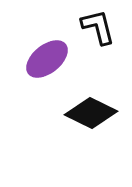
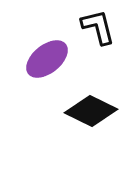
black diamond: moved 2 px up
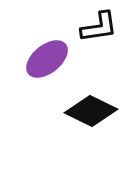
black L-shape: moved 1 px right; rotated 96 degrees clockwise
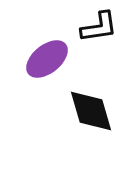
black diamond: rotated 48 degrees clockwise
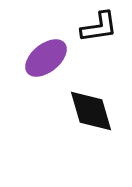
purple ellipse: moved 1 px left, 1 px up
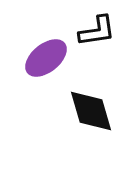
black L-shape: moved 2 px left, 4 px down
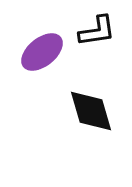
purple ellipse: moved 4 px left, 6 px up
